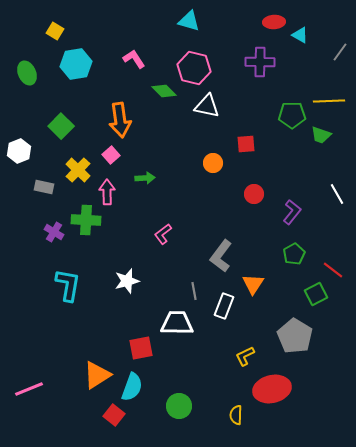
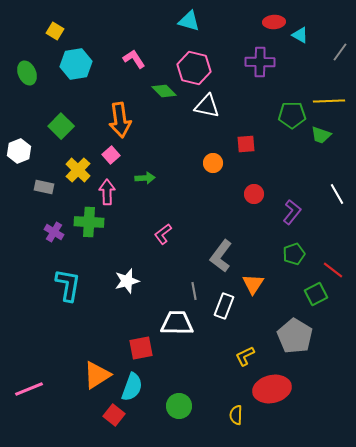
green cross at (86, 220): moved 3 px right, 2 px down
green pentagon at (294, 254): rotated 10 degrees clockwise
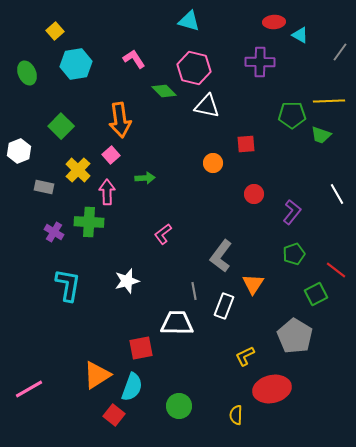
yellow square at (55, 31): rotated 18 degrees clockwise
red line at (333, 270): moved 3 px right
pink line at (29, 389): rotated 8 degrees counterclockwise
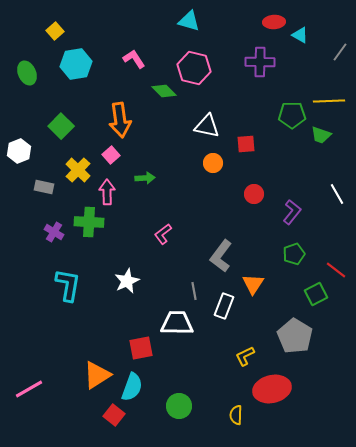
white triangle at (207, 106): moved 20 px down
white star at (127, 281): rotated 10 degrees counterclockwise
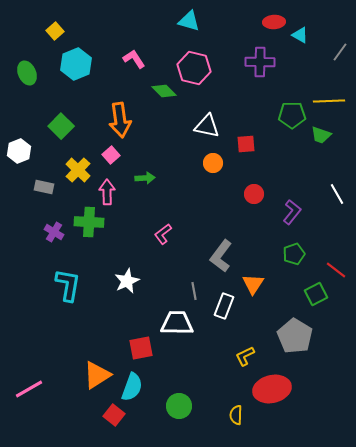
cyan hexagon at (76, 64): rotated 12 degrees counterclockwise
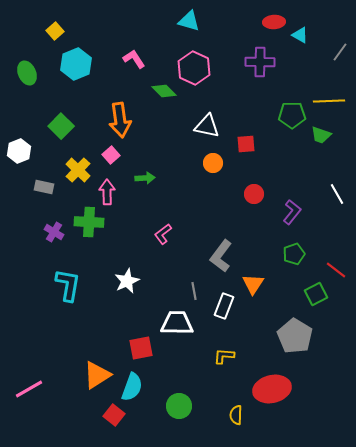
pink hexagon at (194, 68): rotated 12 degrees clockwise
yellow L-shape at (245, 356): moved 21 px left; rotated 30 degrees clockwise
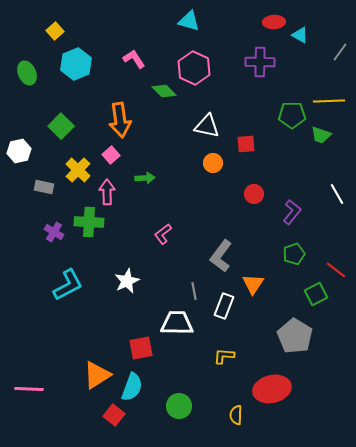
white hexagon at (19, 151): rotated 10 degrees clockwise
cyan L-shape at (68, 285): rotated 52 degrees clockwise
pink line at (29, 389): rotated 32 degrees clockwise
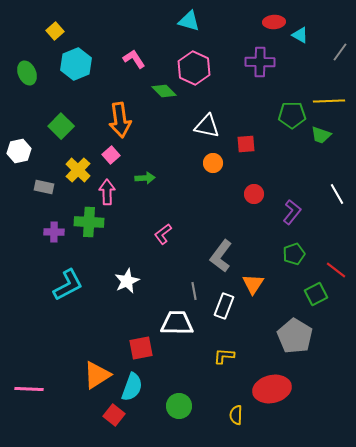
purple cross at (54, 232): rotated 30 degrees counterclockwise
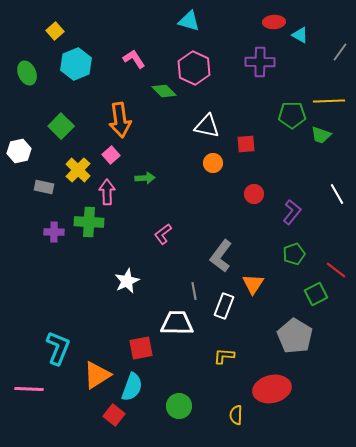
cyan L-shape at (68, 285): moved 10 px left, 63 px down; rotated 40 degrees counterclockwise
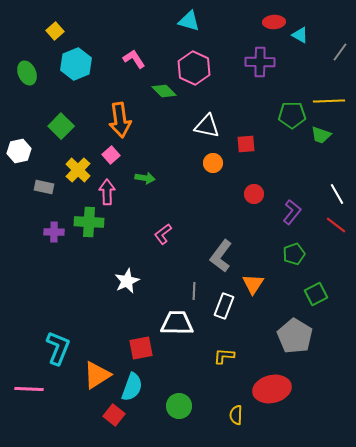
green arrow at (145, 178): rotated 12 degrees clockwise
red line at (336, 270): moved 45 px up
gray line at (194, 291): rotated 12 degrees clockwise
